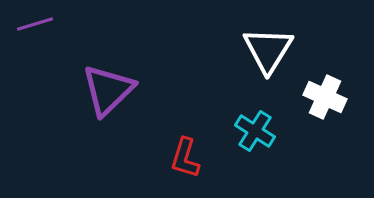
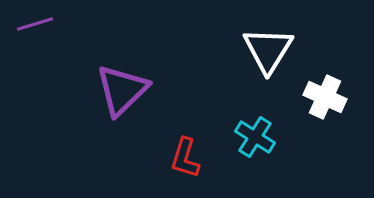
purple triangle: moved 14 px right
cyan cross: moved 6 px down
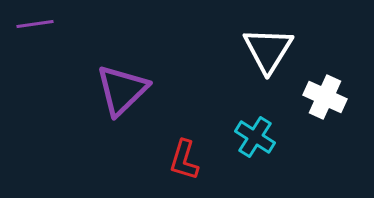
purple line: rotated 9 degrees clockwise
red L-shape: moved 1 px left, 2 px down
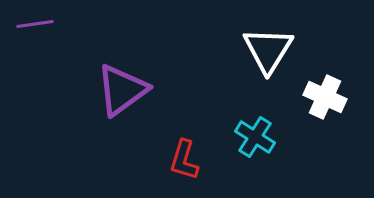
purple triangle: rotated 8 degrees clockwise
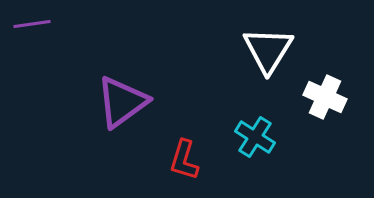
purple line: moved 3 px left
purple triangle: moved 12 px down
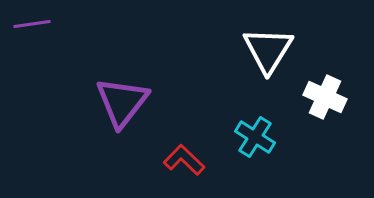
purple triangle: rotated 16 degrees counterclockwise
red L-shape: rotated 117 degrees clockwise
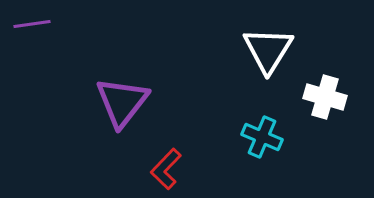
white cross: rotated 9 degrees counterclockwise
cyan cross: moved 7 px right; rotated 9 degrees counterclockwise
red L-shape: moved 18 px left, 9 px down; rotated 90 degrees counterclockwise
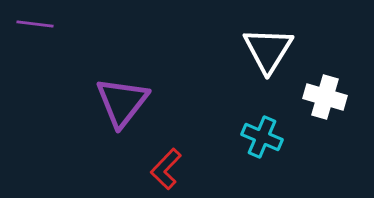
purple line: moved 3 px right; rotated 15 degrees clockwise
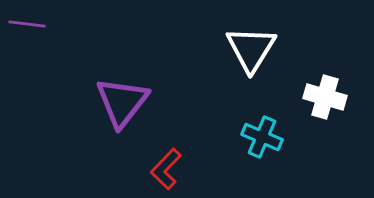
purple line: moved 8 px left
white triangle: moved 17 px left, 1 px up
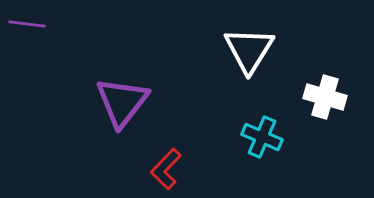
white triangle: moved 2 px left, 1 px down
